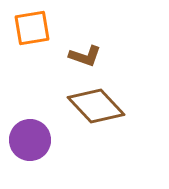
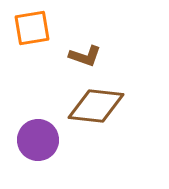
brown diamond: rotated 40 degrees counterclockwise
purple circle: moved 8 px right
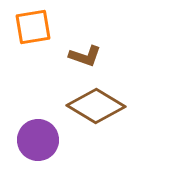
orange square: moved 1 px right, 1 px up
brown diamond: rotated 24 degrees clockwise
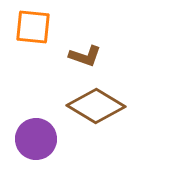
orange square: rotated 15 degrees clockwise
purple circle: moved 2 px left, 1 px up
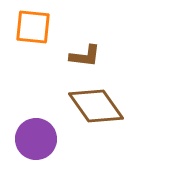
brown L-shape: rotated 12 degrees counterclockwise
brown diamond: rotated 24 degrees clockwise
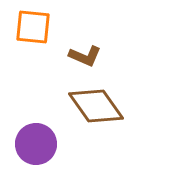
brown L-shape: rotated 16 degrees clockwise
purple circle: moved 5 px down
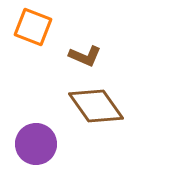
orange square: rotated 15 degrees clockwise
